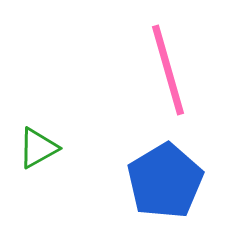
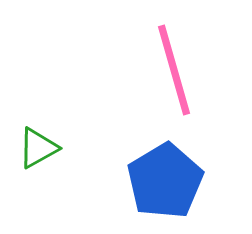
pink line: moved 6 px right
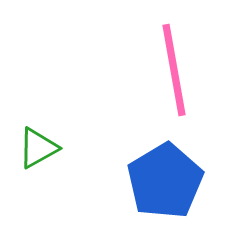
pink line: rotated 6 degrees clockwise
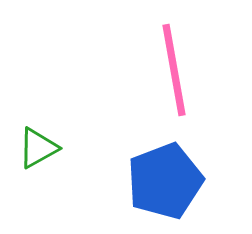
blue pentagon: rotated 10 degrees clockwise
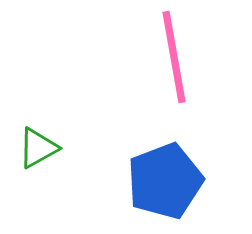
pink line: moved 13 px up
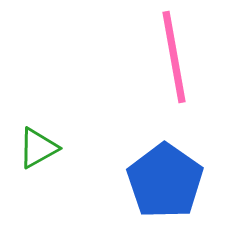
blue pentagon: rotated 16 degrees counterclockwise
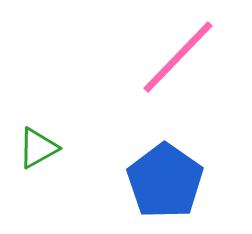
pink line: moved 4 px right; rotated 54 degrees clockwise
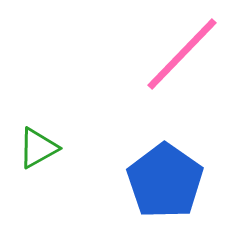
pink line: moved 4 px right, 3 px up
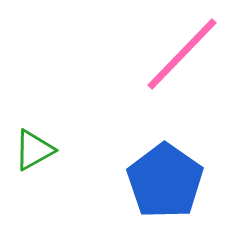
green triangle: moved 4 px left, 2 px down
